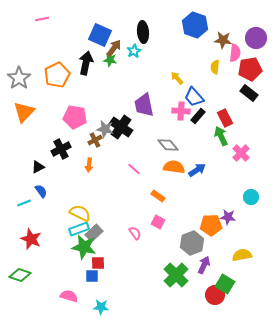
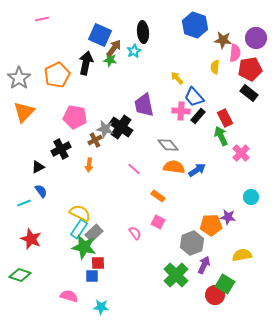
cyan rectangle at (79, 229): rotated 36 degrees counterclockwise
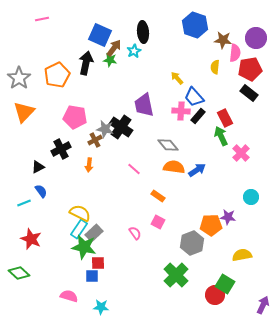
purple arrow at (204, 265): moved 59 px right, 40 px down
green diamond at (20, 275): moved 1 px left, 2 px up; rotated 25 degrees clockwise
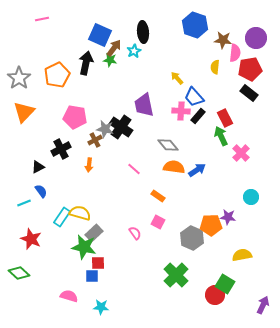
yellow semicircle at (80, 213): rotated 10 degrees counterclockwise
cyan rectangle at (79, 229): moved 17 px left, 12 px up
gray hexagon at (192, 243): moved 5 px up; rotated 15 degrees counterclockwise
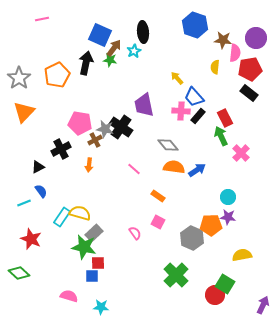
pink pentagon at (75, 117): moved 5 px right, 6 px down
cyan circle at (251, 197): moved 23 px left
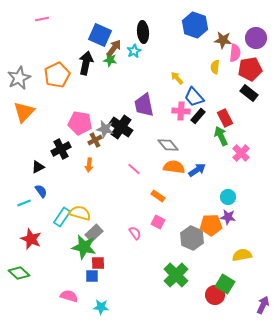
gray star at (19, 78): rotated 10 degrees clockwise
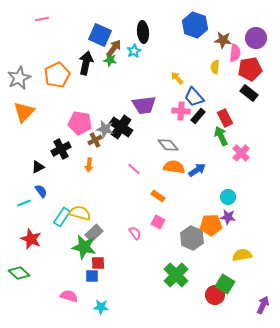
purple trapezoid at (144, 105): rotated 85 degrees counterclockwise
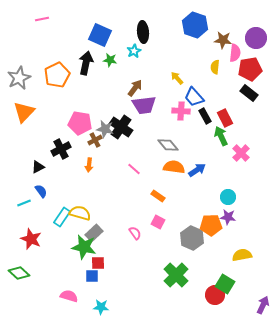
brown arrow at (114, 48): moved 21 px right, 40 px down
black rectangle at (198, 116): moved 7 px right; rotated 70 degrees counterclockwise
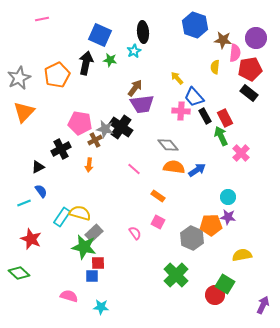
purple trapezoid at (144, 105): moved 2 px left, 1 px up
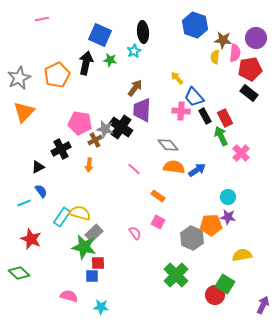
yellow semicircle at (215, 67): moved 10 px up
purple trapezoid at (142, 104): moved 6 px down; rotated 100 degrees clockwise
